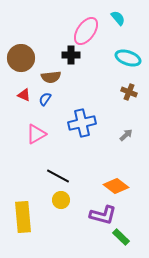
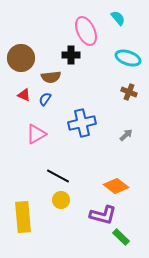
pink ellipse: rotated 60 degrees counterclockwise
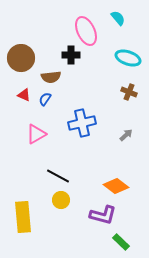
green rectangle: moved 5 px down
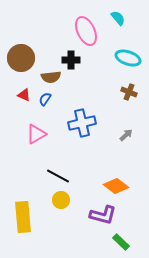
black cross: moved 5 px down
